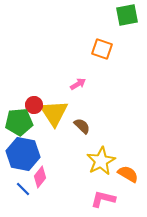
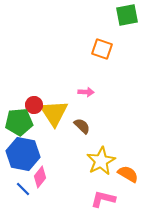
pink arrow: moved 8 px right, 8 px down; rotated 35 degrees clockwise
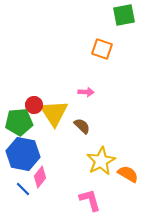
green square: moved 3 px left
pink L-shape: moved 13 px left, 1 px down; rotated 60 degrees clockwise
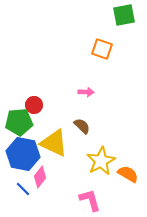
yellow triangle: moved 30 px down; rotated 32 degrees counterclockwise
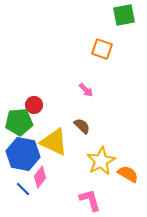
pink arrow: moved 2 px up; rotated 42 degrees clockwise
yellow triangle: moved 1 px up
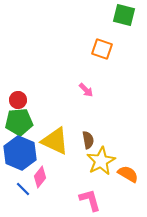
green square: rotated 25 degrees clockwise
red circle: moved 16 px left, 5 px up
brown semicircle: moved 6 px right, 14 px down; rotated 36 degrees clockwise
yellow triangle: moved 1 px right, 1 px up
blue hexagon: moved 3 px left, 1 px up; rotated 12 degrees clockwise
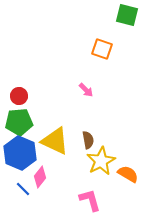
green square: moved 3 px right
red circle: moved 1 px right, 4 px up
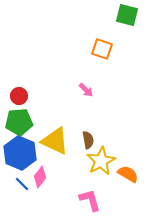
blue line: moved 1 px left, 5 px up
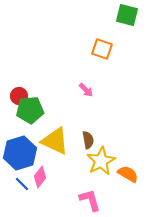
green pentagon: moved 11 px right, 12 px up
blue hexagon: rotated 20 degrees clockwise
